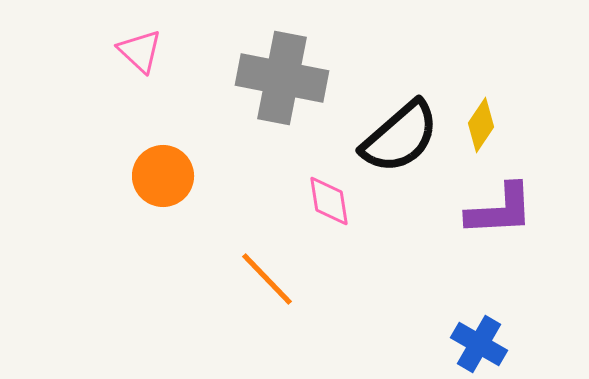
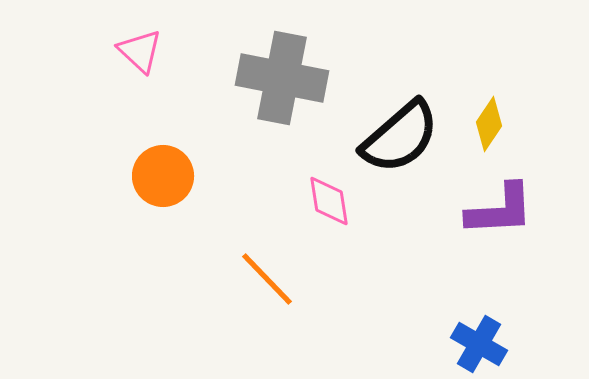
yellow diamond: moved 8 px right, 1 px up
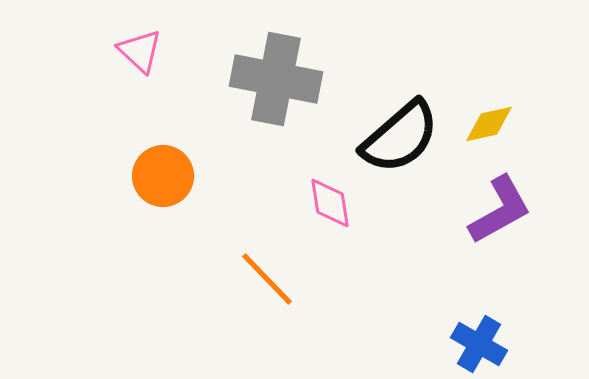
gray cross: moved 6 px left, 1 px down
yellow diamond: rotated 44 degrees clockwise
pink diamond: moved 1 px right, 2 px down
purple L-shape: rotated 26 degrees counterclockwise
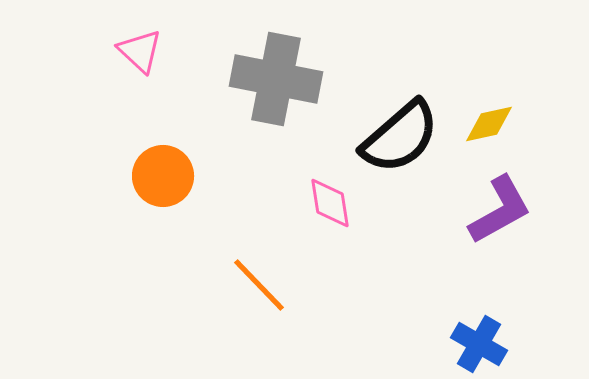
orange line: moved 8 px left, 6 px down
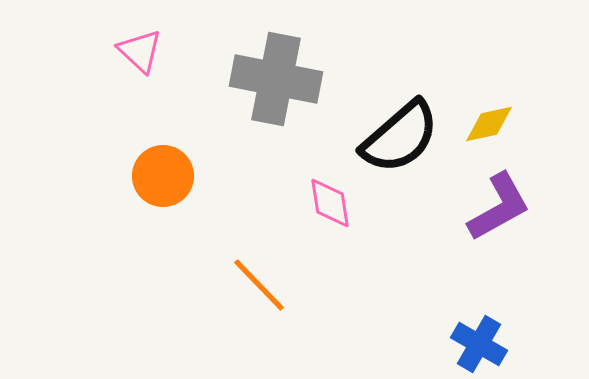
purple L-shape: moved 1 px left, 3 px up
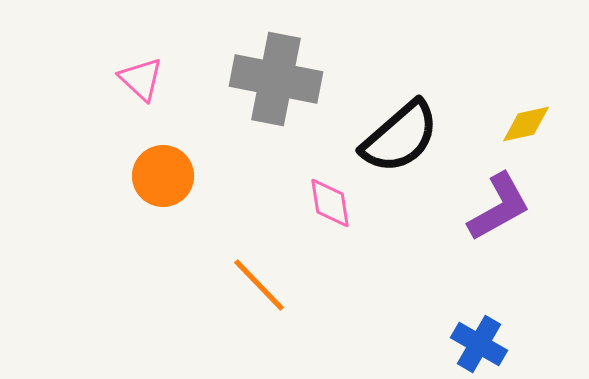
pink triangle: moved 1 px right, 28 px down
yellow diamond: moved 37 px right
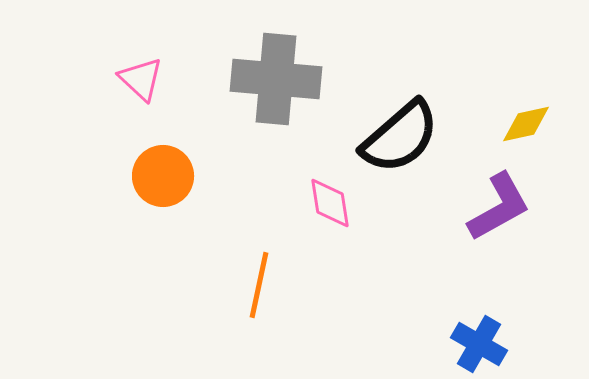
gray cross: rotated 6 degrees counterclockwise
orange line: rotated 56 degrees clockwise
